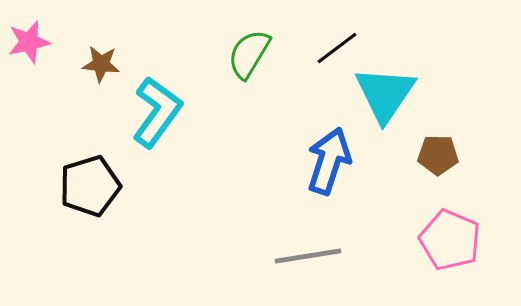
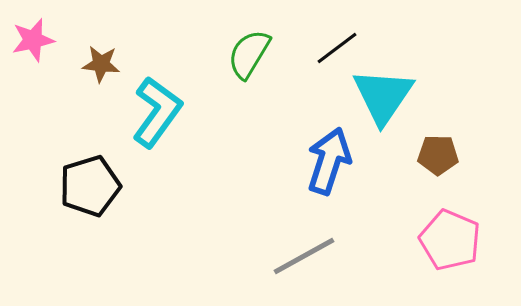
pink star: moved 4 px right, 2 px up
cyan triangle: moved 2 px left, 2 px down
gray line: moved 4 px left; rotated 20 degrees counterclockwise
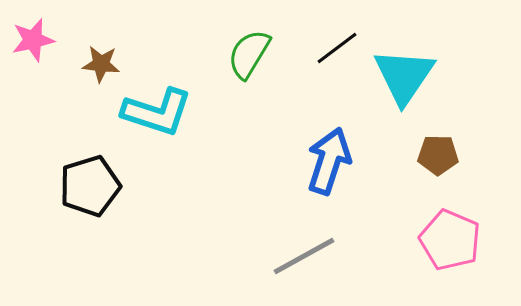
cyan triangle: moved 21 px right, 20 px up
cyan L-shape: rotated 72 degrees clockwise
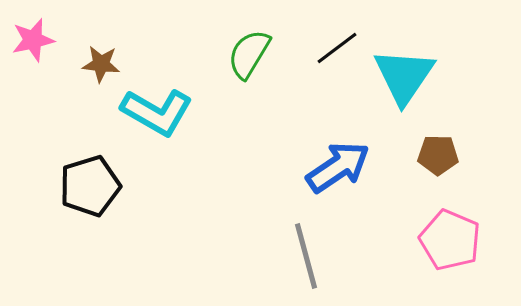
cyan L-shape: rotated 12 degrees clockwise
blue arrow: moved 9 px right, 6 px down; rotated 38 degrees clockwise
gray line: moved 2 px right; rotated 76 degrees counterclockwise
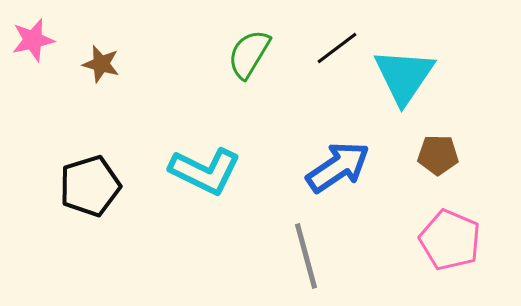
brown star: rotated 9 degrees clockwise
cyan L-shape: moved 48 px right, 59 px down; rotated 4 degrees counterclockwise
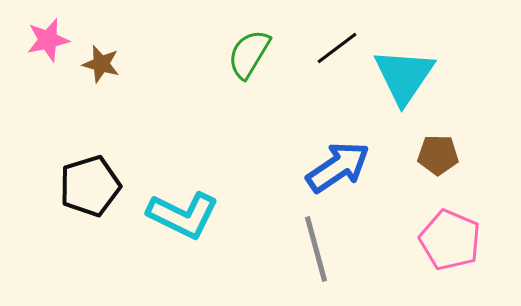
pink star: moved 15 px right
cyan L-shape: moved 22 px left, 44 px down
gray line: moved 10 px right, 7 px up
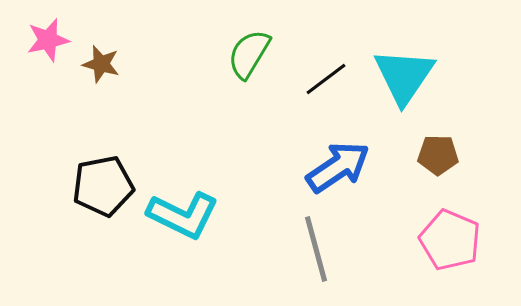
black line: moved 11 px left, 31 px down
black pentagon: moved 13 px right; rotated 6 degrees clockwise
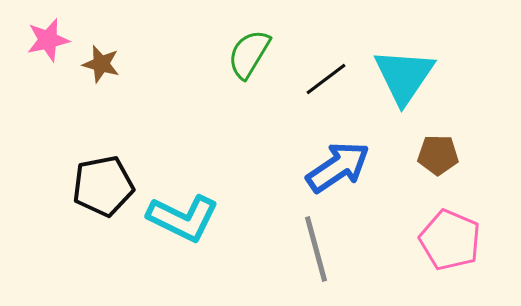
cyan L-shape: moved 3 px down
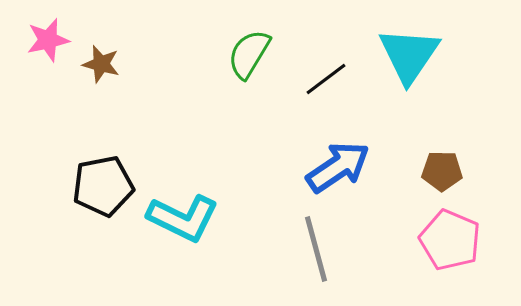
cyan triangle: moved 5 px right, 21 px up
brown pentagon: moved 4 px right, 16 px down
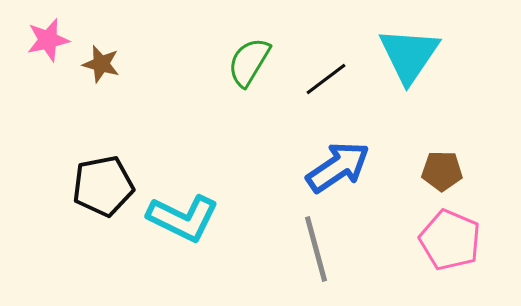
green semicircle: moved 8 px down
